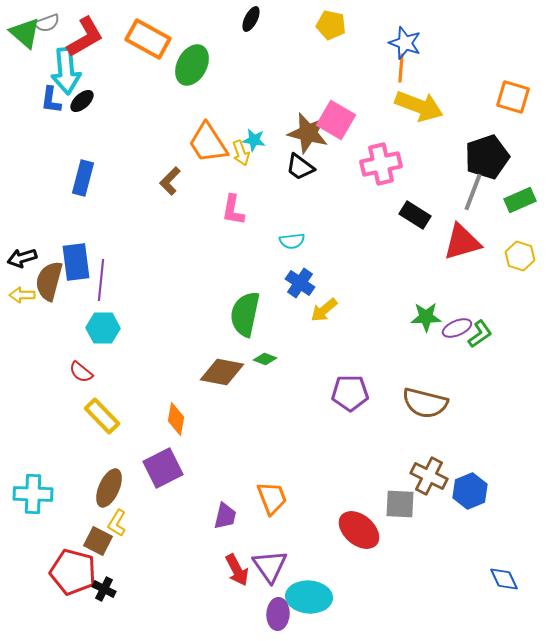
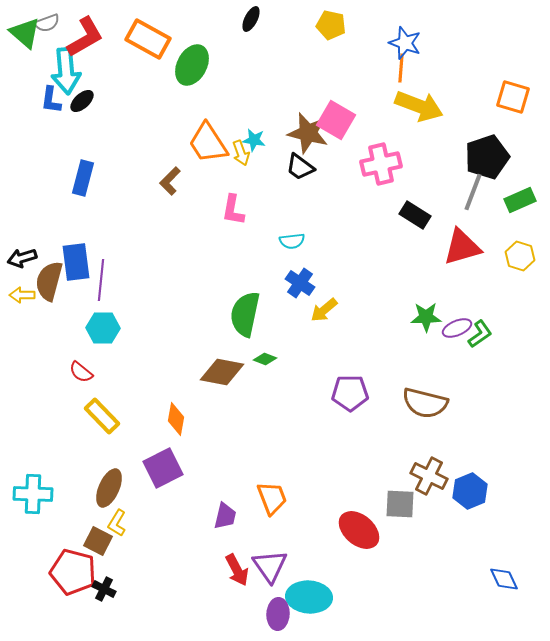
red triangle at (462, 242): moved 5 px down
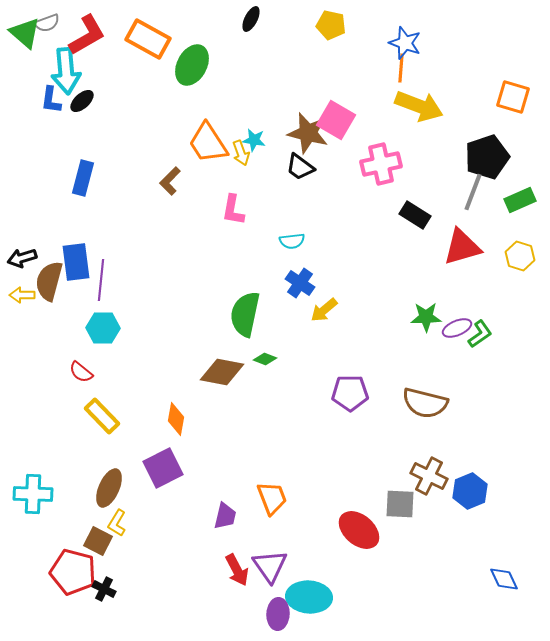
red L-shape at (85, 37): moved 2 px right, 2 px up
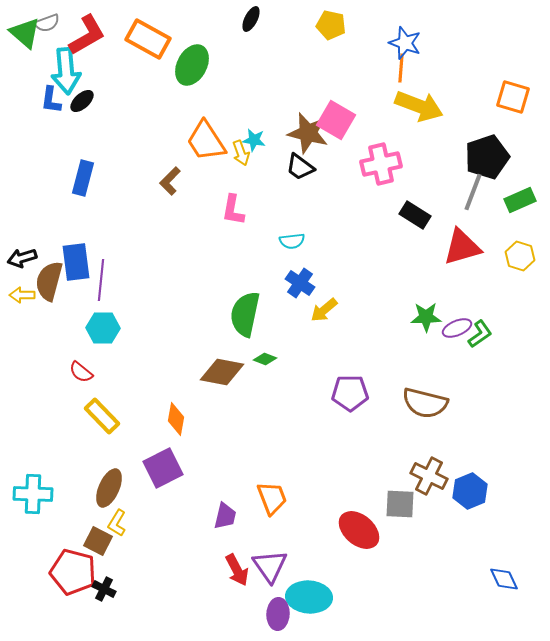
orange trapezoid at (208, 143): moved 2 px left, 2 px up
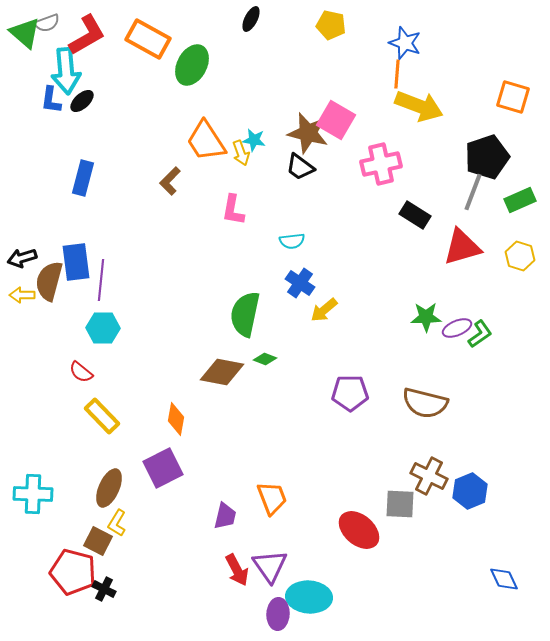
orange line at (401, 68): moved 4 px left, 6 px down
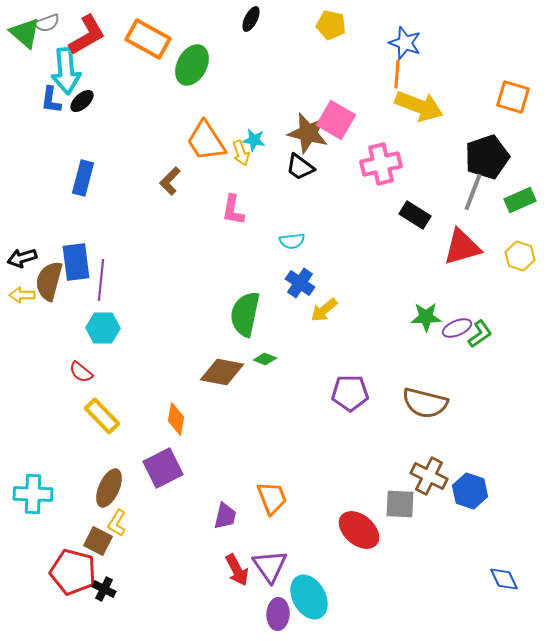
blue hexagon at (470, 491): rotated 20 degrees counterclockwise
cyan ellipse at (309, 597): rotated 57 degrees clockwise
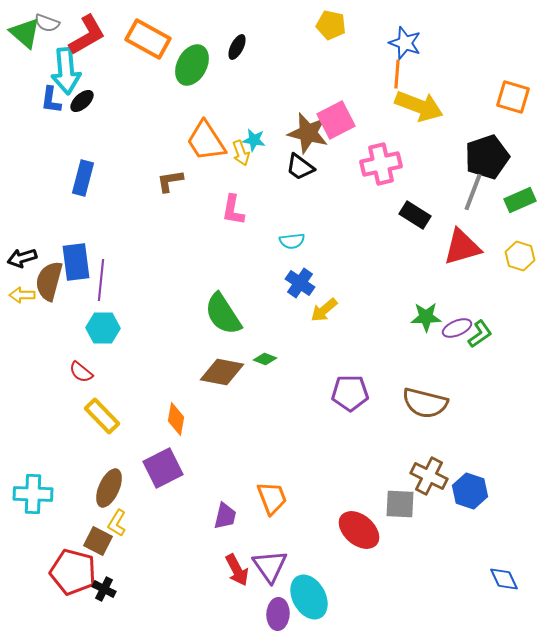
black ellipse at (251, 19): moved 14 px left, 28 px down
gray semicircle at (47, 23): rotated 40 degrees clockwise
pink square at (336, 120): rotated 33 degrees clockwise
brown L-shape at (170, 181): rotated 36 degrees clockwise
green semicircle at (245, 314): moved 22 px left; rotated 45 degrees counterclockwise
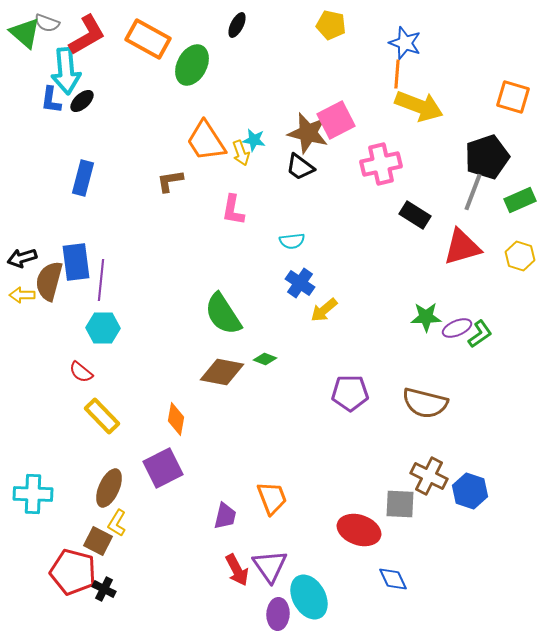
black ellipse at (237, 47): moved 22 px up
red ellipse at (359, 530): rotated 21 degrees counterclockwise
blue diamond at (504, 579): moved 111 px left
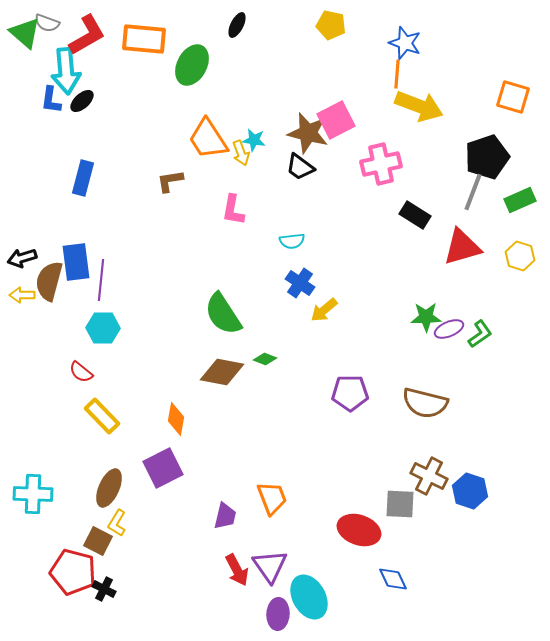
orange rectangle at (148, 39): moved 4 px left; rotated 24 degrees counterclockwise
orange trapezoid at (206, 141): moved 2 px right, 2 px up
purple ellipse at (457, 328): moved 8 px left, 1 px down
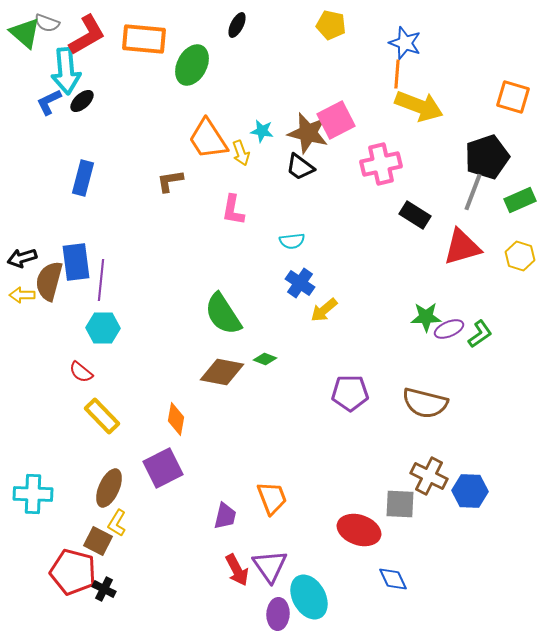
blue L-shape at (51, 100): moved 2 px left, 2 px down; rotated 56 degrees clockwise
cyan star at (254, 140): moved 8 px right, 9 px up
blue hexagon at (470, 491): rotated 16 degrees counterclockwise
